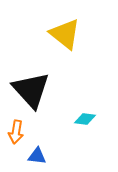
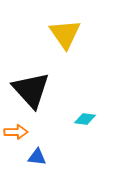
yellow triangle: rotated 16 degrees clockwise
orange arrow: rotated 100 degrees counterclockwise
blue triangle: moved 1 px down
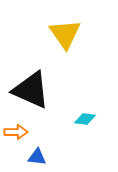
black triangle: rotated 24 degrees counterclockwise
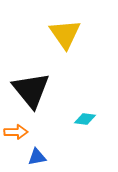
black triangle: rotated 27 degrees clockwise
blue triangle: rotated 18 degrees counterclockwise
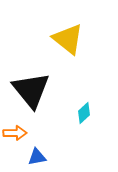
yellow triangle: moved 3 px right, 5 px down; rotated 16 degrees counterclockwise
cyan diamond: moved 1 px left, 6 px up; rotated 50 degrees counterclockwise
orange arrow: moved 1 px left, 1 px down
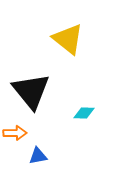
black triangle: moved 1 px down
cyan diamond: rotated 45 degrees clockwise
blue triangle: moved 1 px right, 1 px up
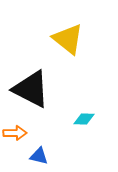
black triangle: moved 2 px up; rotated 24 degrees counterclockwise
cyan diamond: moved 6 px down
blue triangle: moved 1 px right; rotated 24 degrees clockwise
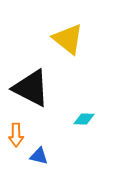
black triangle: moved 1 px up
orange arrow: moved 1 px right, 2 px down; rotated 90 degrees clockwise
